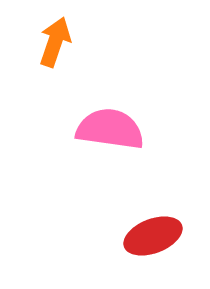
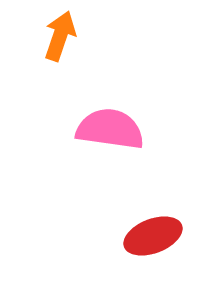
orange arrow: moved 5 px right, 6 px up
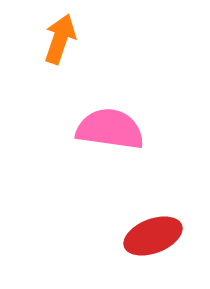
orange arrow: moved 3 px down
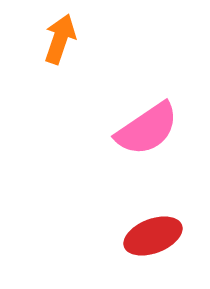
pink semicircle: moved 37 px right; rotated 138 degrees clockwise
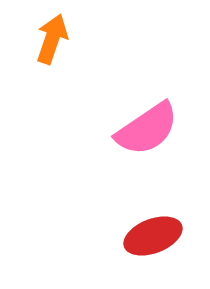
orange arrow: moved 8 px left
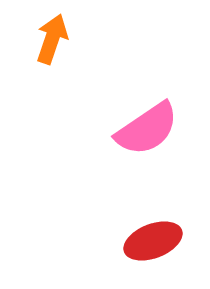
red ellipse: moved 5 px down
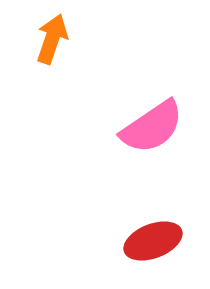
pink semicircle: moved 5 px right, 2 px up
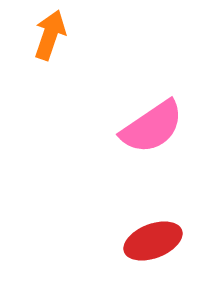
orange arrow: moved 2 px left, 4 px up
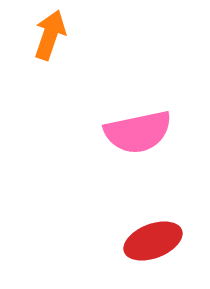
pink semicircle: moved 14 px left, 5 px down; rotated 22 degrees clockwise
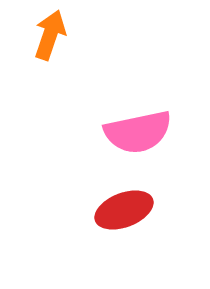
red ellipse: moved 29 px left, 31 px up
